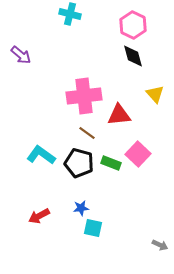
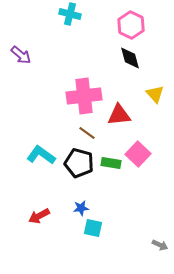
pink hexagon: moved 2 px left
black diamond: moved 3 px left, 2 px down
green rectangle: rotated 12 degrees counterclockwise
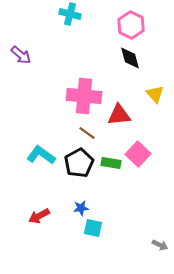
pink cross: rotated 12 degrees clockwise
black pentagon: rotated 28 degrees clockwise
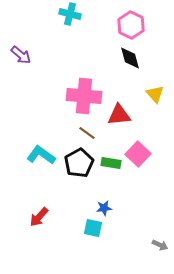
blue star: moved 23 px right
red arrow: moved 1 px down; rotated 20 degrees counterclockwise
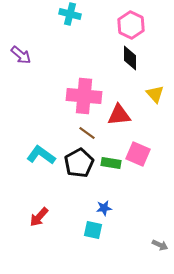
black diamond: rotated 15 degrees clockwise
pink square: rotated 20 degrees counterclockwise
cyan square: moved 2 px down
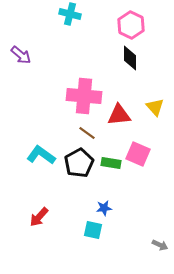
yellow triangle: moved 13 px down
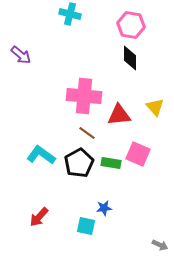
pink hexagon: rotated 16 degrees counterclockwise
cyan square: moved 7 px left, 4 px up
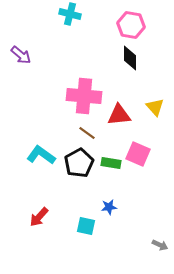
blue star: moved 5 px right, 1 px up
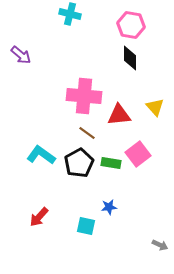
pink square: rotated 30 degrees clockwise
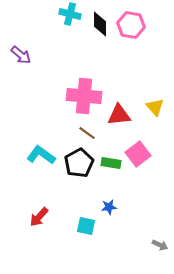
black diamond: moved 30 px left, 34 px up
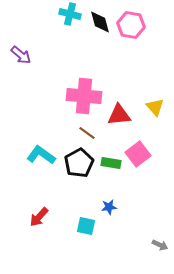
black diamond: moved 2 px up; rotated 15 degrees counterclockwise
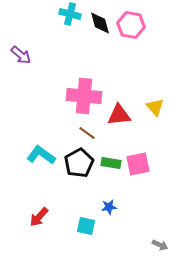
black diamond: moved 1 px down
pink square: moved 10 px down; rotated 25 degrees clockwise
